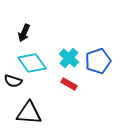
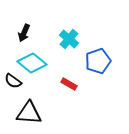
cyan cross: moved 19 px up
cyan diamond: rotated 16 degrees counterclockwise
black semicircle: rotated 18 degrees clockwise
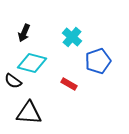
cyan cross: moved 3 px right, 2 px up
cyan diamond: rotated 24 degrees counterclockwise
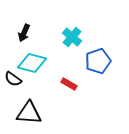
black semicircle: moved 2 px up
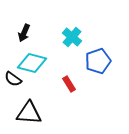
red rectangle: rotated 28 degrees clockwise
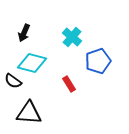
black semicircle: moved 2 px down
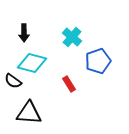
black arrow: rotated 24 degrees counterclockwise
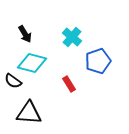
black arrow: moved 1 px right, 1 px down; rotated 30 degrees counterclockwise
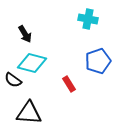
cyan cross: moved 16 px right, 18 px up; rotated 30 degrees counterclockwise
black semicircle: moved 1 px up
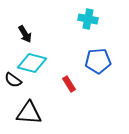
blue pentagon: rotated 15 degrees clockwise
